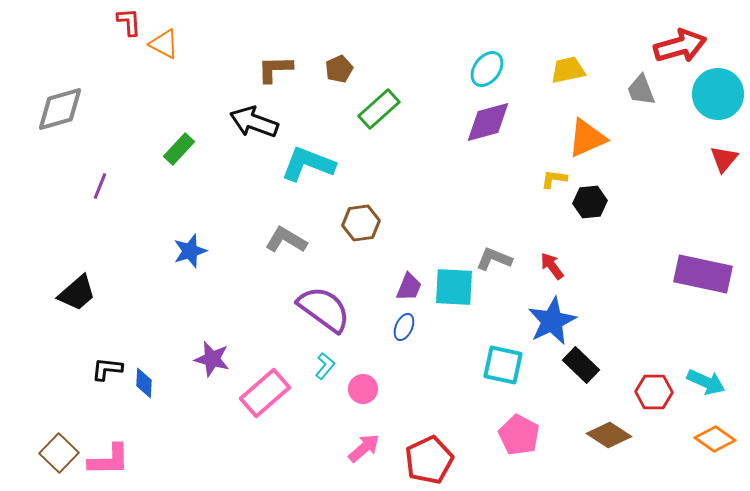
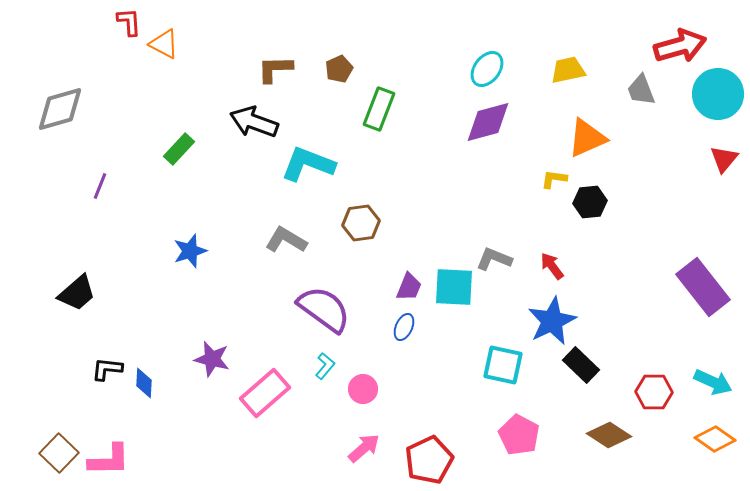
green rectangle at (379, 109): rotated 27 degrees counterclockwise
purple rectangle at (703, 274): moved 13 px down; rotated 40 degrees clockwise
cyan arrow at (706, 382): moved 7 px right
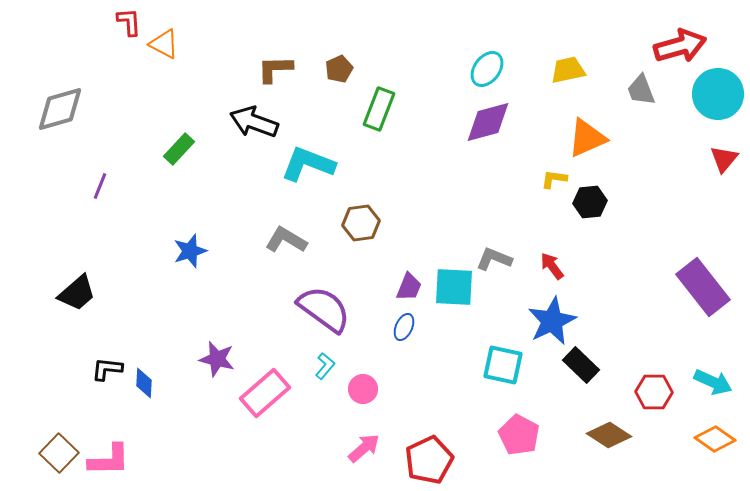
purple star at (212, 359): moved 5 px right
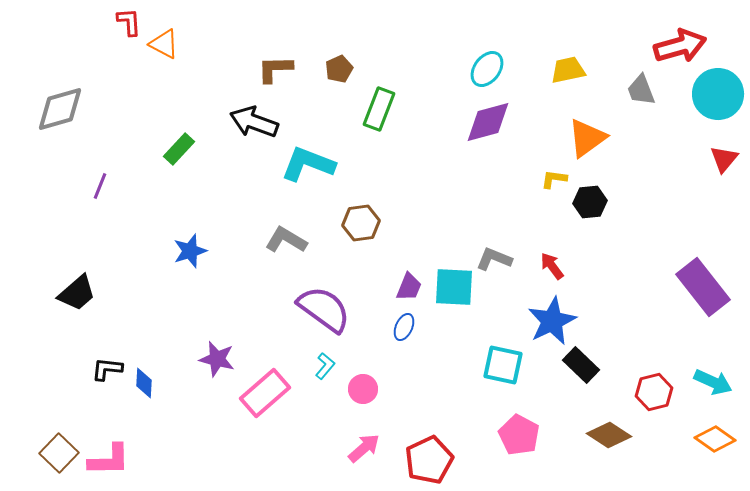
orange triangle at (587, 138): rotated 12 degrees counterclockwise
red hexagon at (654, 392): rotated 15 degrees counterclockwise
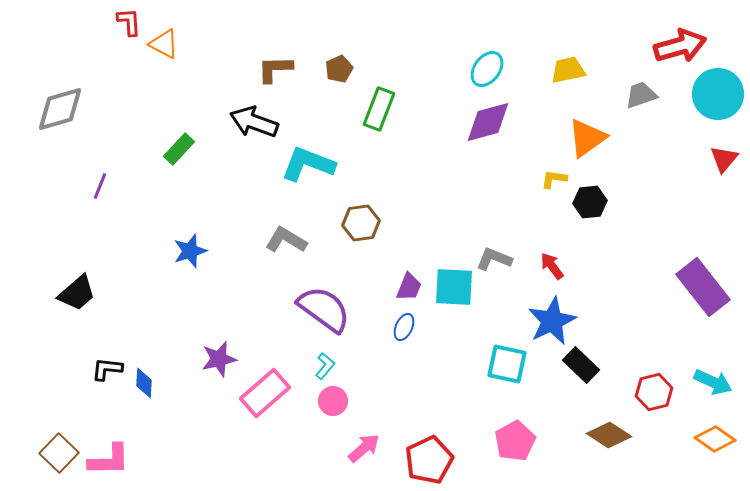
gray trapezoid at (641, 90): moved 5 px down; rotated 92 degrees clockwise
purple star at (217, 359): moved 2 px right; rotated 27 degrees counterclockwise
cyan square at (503, 365): moved 4 px right, 1 px up
pink circle at (363, 389): moved 30 px left, 12 px down
pink pentagon at (519, 435): moved 4 px left, 6 px down; rotated 15 degrees clockwise
